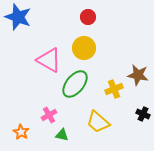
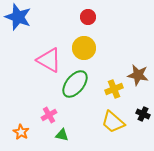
yellow trapezoid: moved 15 px right
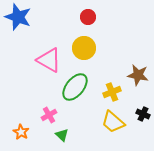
green ellipse: moved 3 px down
yellow cross: moved 2 px left, 3 px down
green triangle: rotated 32 degrees clockwise
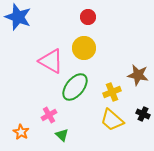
pink triangle: moved 2 px right, 1 px down
yellow trapezoid: moved 1 px left, 2 px up
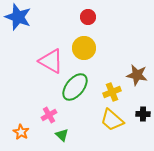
brown star: moved 1 px left
black cross: rotated 24 degrees counterclockwise
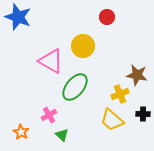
red circle: moved 19 px right
yellow circle: moved 1 px left, 2 px up
yellow cross: moved 8 px right, 2 px down
